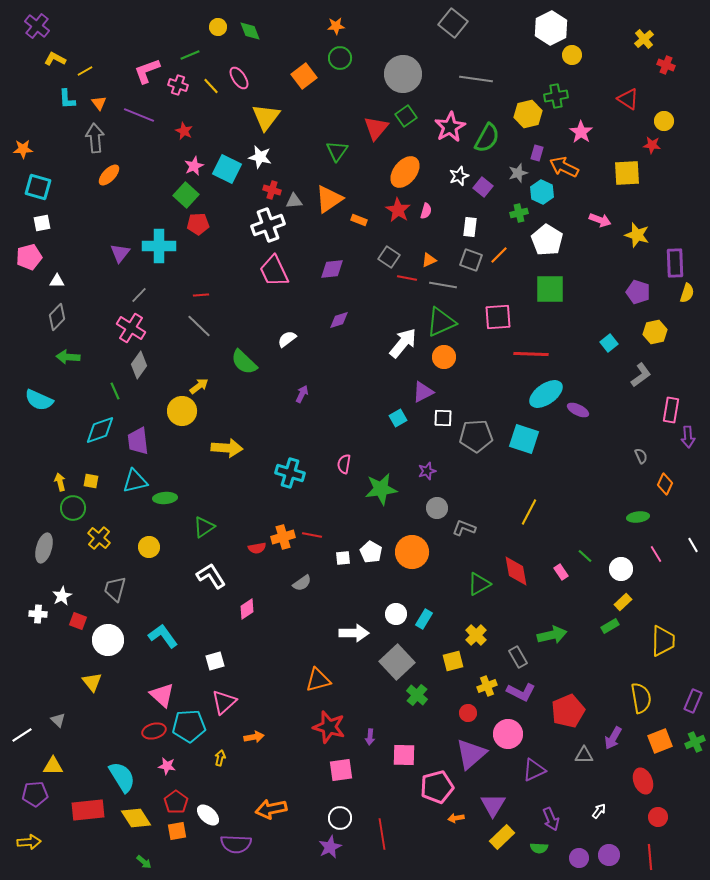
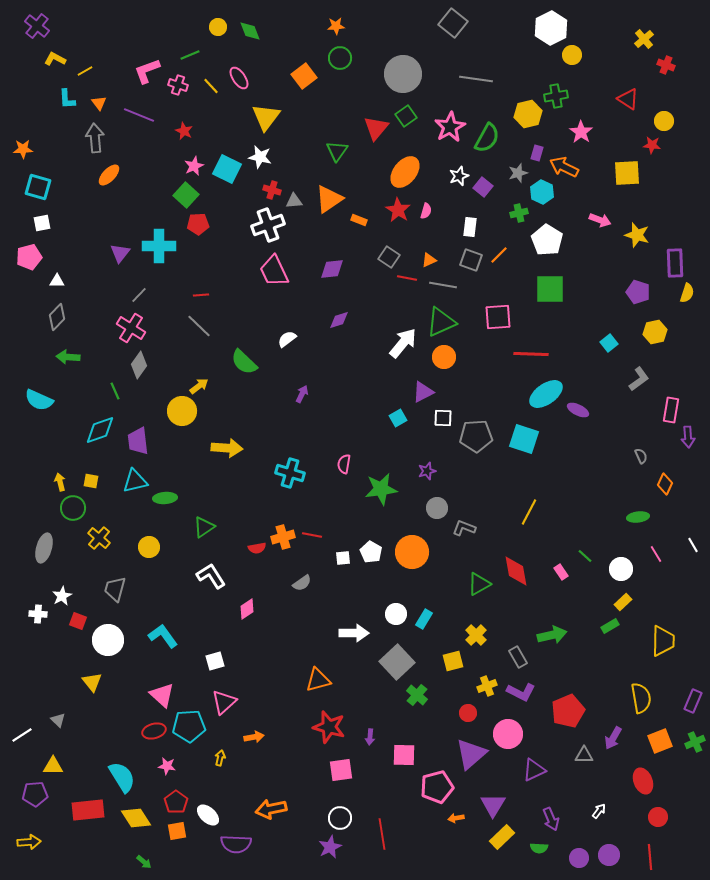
gray L-shape at (641, 375): moved 2 px left, 4 px down
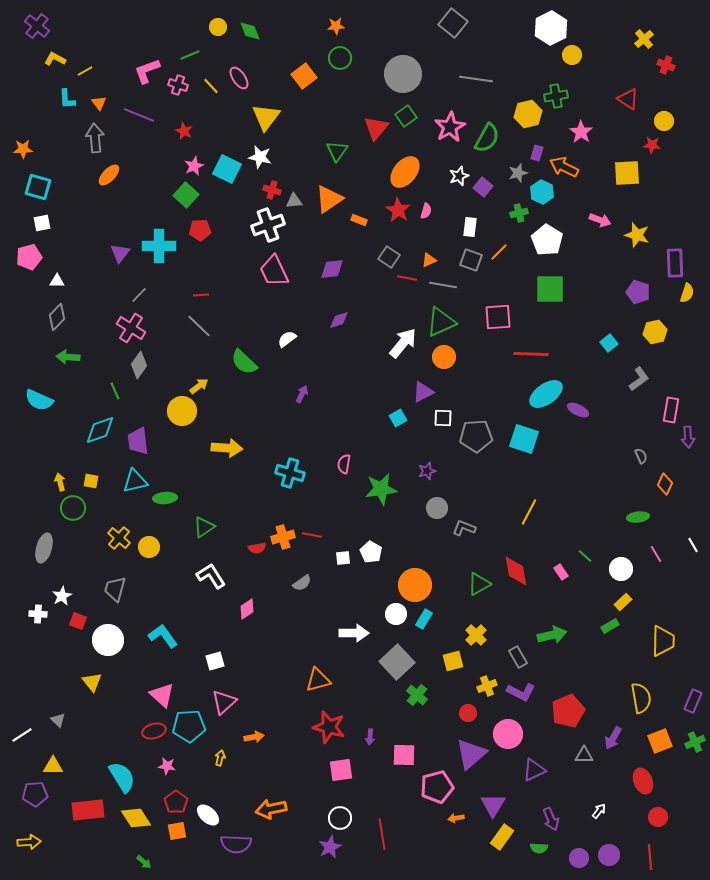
red pentagon at (198, 224): moved 2 px right, 6 px down
orange line at (499, 255): moved 3 px up
yellow cross at (99, 538): moved 20 px right
orange circle at (412, 552): moved 3 px right, 33 px down
yellow rectangle at (502, 837): rotated 10 degrees counterclockwise
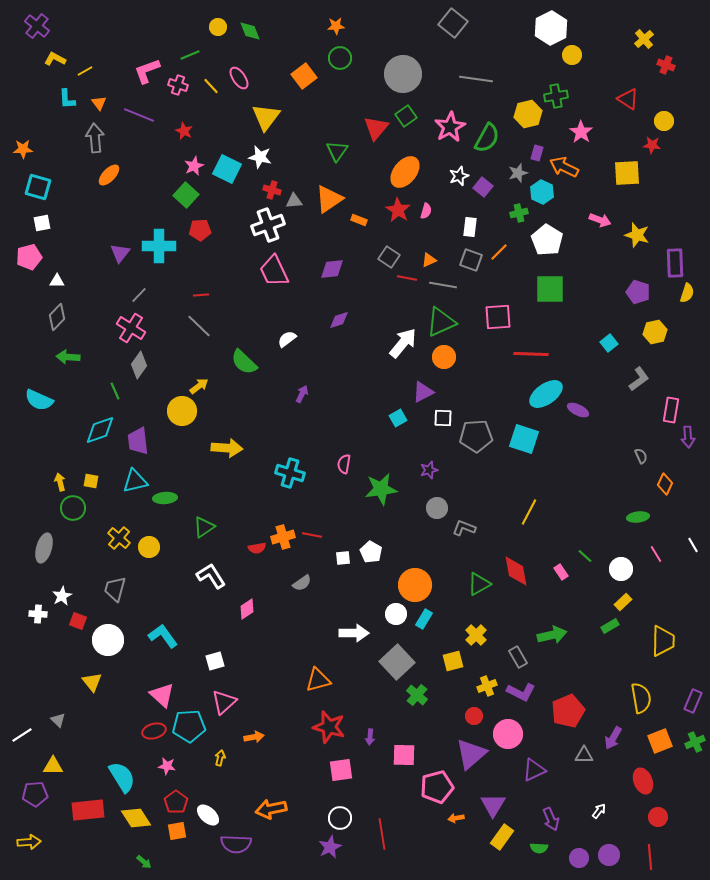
purple star at (427, 471): moved 2 px right, 1 px up
red circle at (468, 713): moved 6 px right, 3 px down
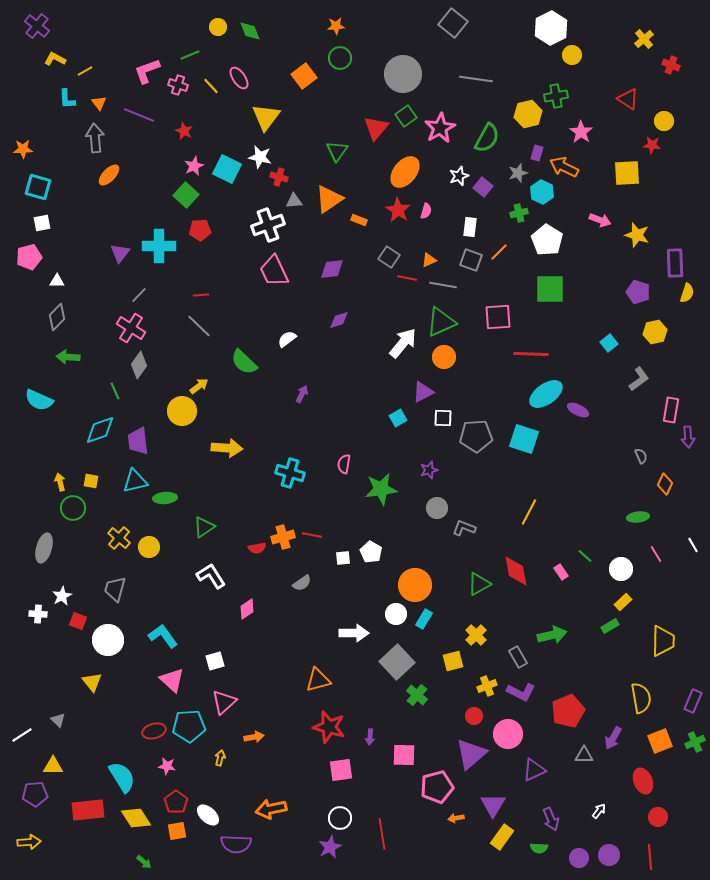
red cross at (666, 65): moved 5 px right
pink star at (450, 127): moved 10 px left, 1 px down
red cross at (272, 190): moved 7 px right, 13 px up
pink triangle at (162, 695): moved 10 px right, 15 px up
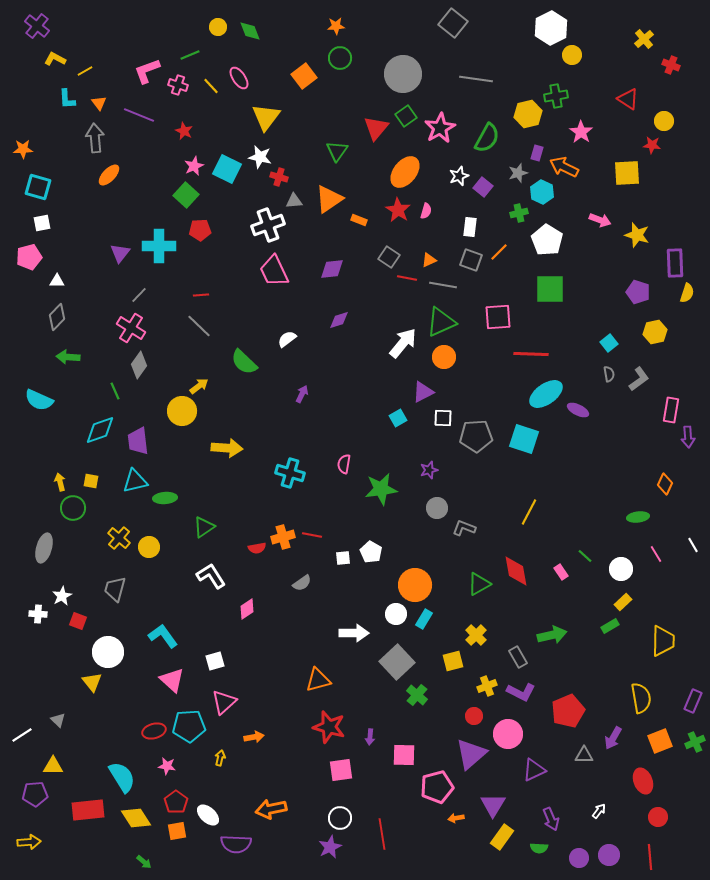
gray semicircle at (641, 456): moved 32 px left, 82 px up; rotated 14 degrees clockwise
white circle at (108, 640): moved 12 px down
